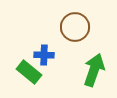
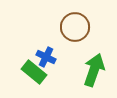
blue cross: moved 2 px right, 2 px down; rotated 24 degrees clockwise
green rectangle: moved 5 px right
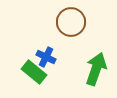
brown circle: moved 4 px left, 5 px up
green arrow: moved 2 px right, 1 px up
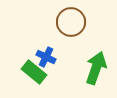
green arrow: moved 1 px up
